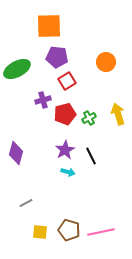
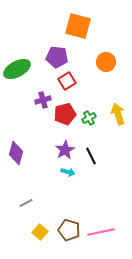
orange square: moved 29 px right; rotated 16 degrees clockwise
yellow square: rotated 35 degrees clockwise
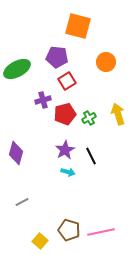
gray line: moved 4 px left, 1 px up
yellow square: moved 9 px down
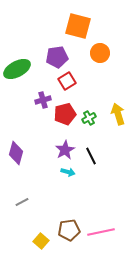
purple pentagon: rotated 15 degrees counterclockwise
orange circle: moved 6 px left, 9 px up
brown pentagon: rotated 25 degrees counterclockwise
yellow square: moved 1 px right
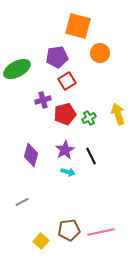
purple diamond: moved 15 px right, 2 px down
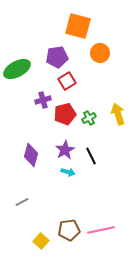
pink line: moved 2 px up
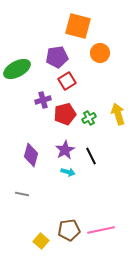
gray line: moved 8 px up; rotated 40 degrees clockwise
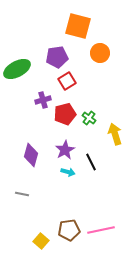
yellow arrow: moved 3 px left, 20 px down
green cross: rotated 24 degrees counterclockwise
black line: moved 6 px down
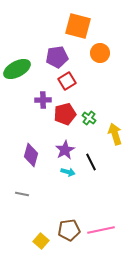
purple cross: rotated 14 degrees clockwise
